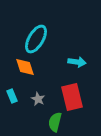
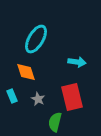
orange diamond: moved 1 px right, 5 px down
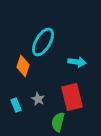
cyan ellipse: moved 7 px right, 3 px down
orange diamond: moved 3 px left, 6 px up; rotated 35 degrees clockwise
cyan rectangle: moved 4 px right, 9 px down
green semicircle: moved 3 px right
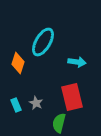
orange diamond: moved 5 px left, 3 px up
gray star: moved 2 px left, 4 px down
green semicircle: moved 1 px right, 1 px down
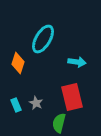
cyan ellipse: moved 3 px up
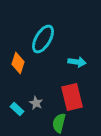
cyan rectangle: moved 1 px right, 4 px down; rotated 24 degrees counterclockwise
